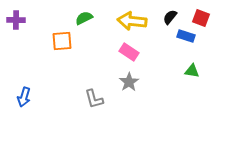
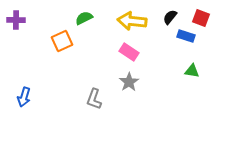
orange square: rotated 20 degrees counterclockwise
gray L-shape: rotated 35 degrees clockwise
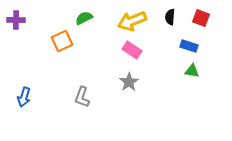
black semicircle: rotated 35 degrees counterclockwise
yellow arrow: rotated 28 degrees counterclockwise
blue rectangle: moved 3 px right, 10 px down
pink rectangle: moved 3 px right, 2 px up
gray L-shape: moved 12 px left, 2 px up
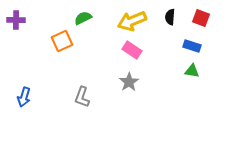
green semicircle: moved 1 px left
blue rectangle: moved 3 px right
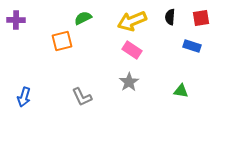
red square: rotated 30 degrees counterclockwise
orange square: rotated 10 degrees clockwise
green triangle: moved 11 px left, 20 px down
gray L-shape: rotated 45 degrees counterclockwise
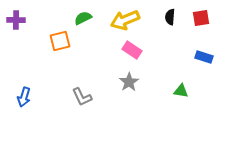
yellow arrow: moved 7 px left, 1 px up
orange square: moved 2 px left
blue rectangle: moved 12 px right, 11 px down
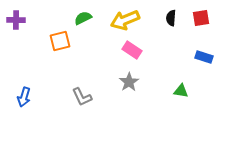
black semicircle: moved 1 px right, 1 px down
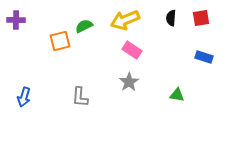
green semicircle: moved 1 px right, 8 px down
green triangle: moved 4 px left, 4 px down
gray L-shape: moved 2 px left; rotated 30 degrees clockwise
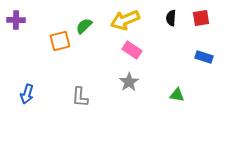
green semicircle: rotated 18 degrees counterclockwise
blue arrow: moved 3 px right, 3 px up
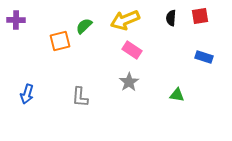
red square: moved 1 px left, 2 px up
